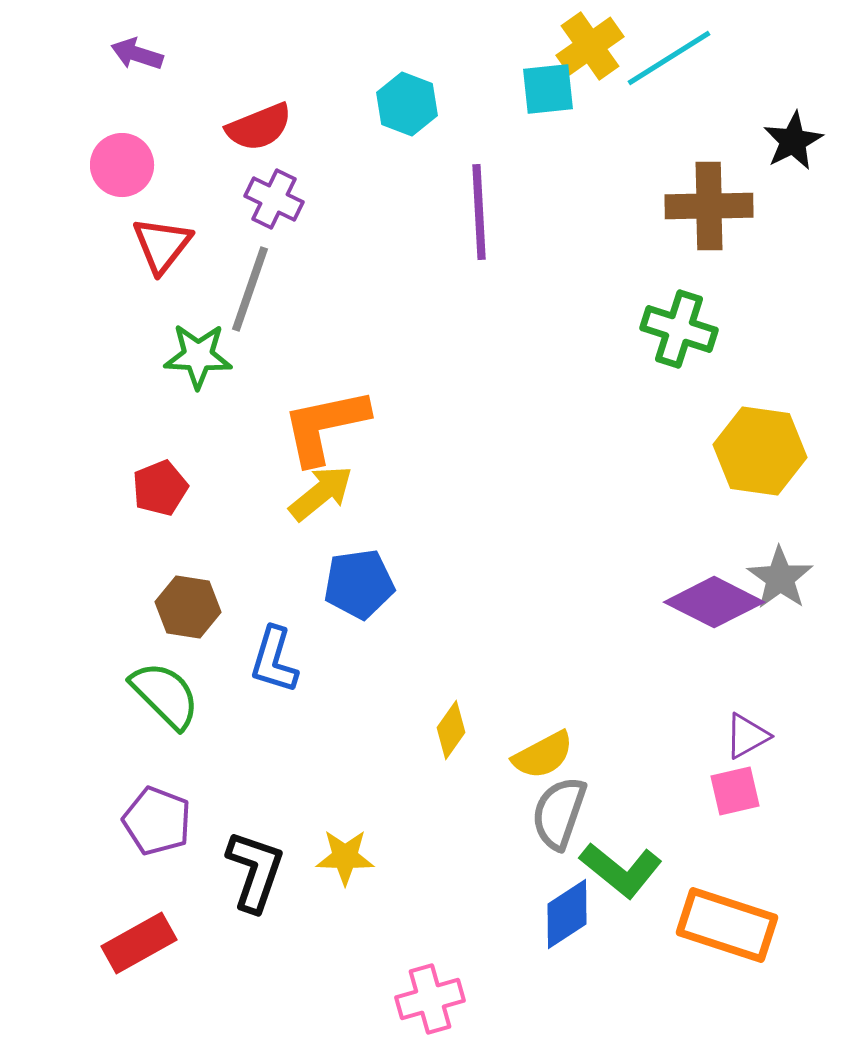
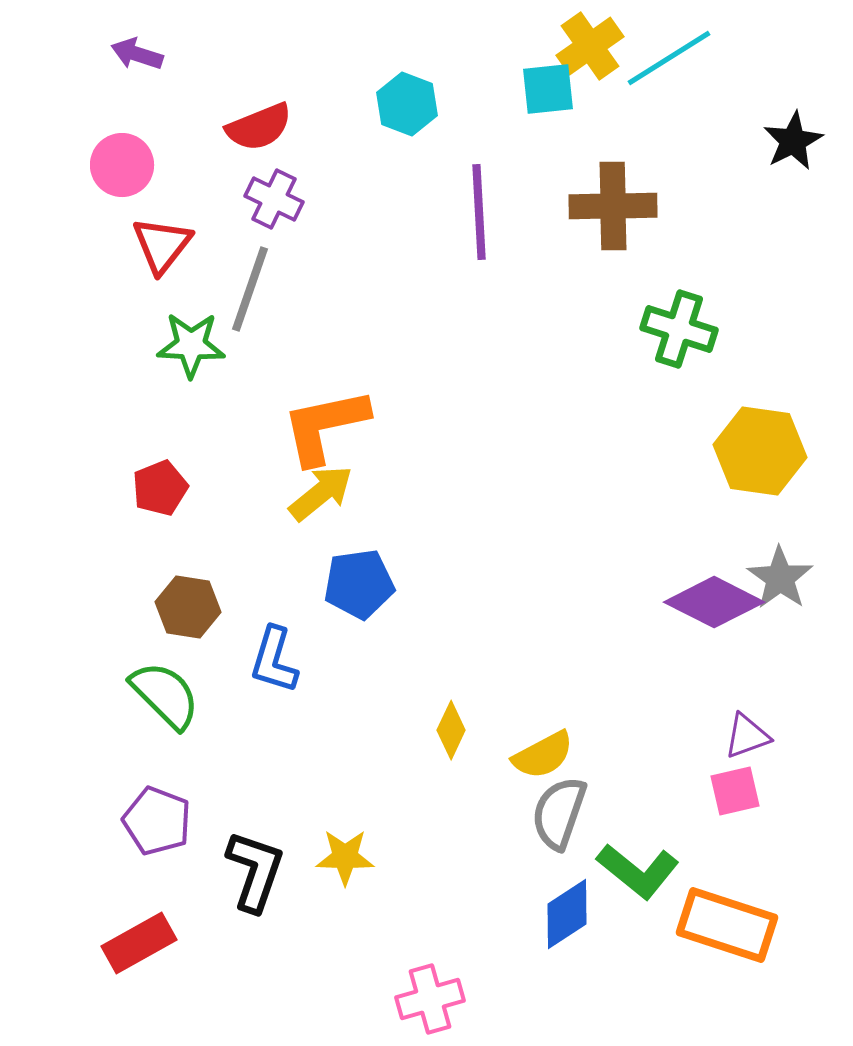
brown cross: moved 96 px left
green star: moved 7 px left, 11 px up
yellow diamond: rotated 10 degrees counterclockwise
purple triangle: rotated 9 degrees clockwise
green L-shape: moved 17 px right, 1 px down
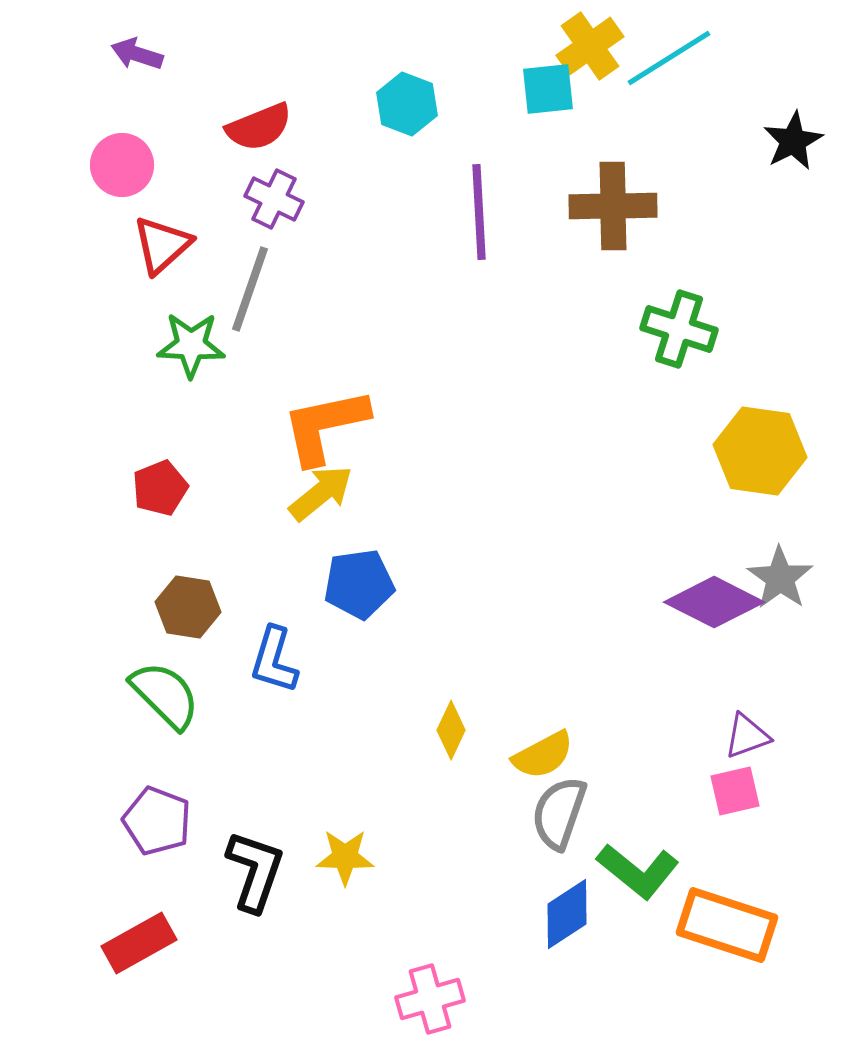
red triangle: rotated 10 degrees clockwise
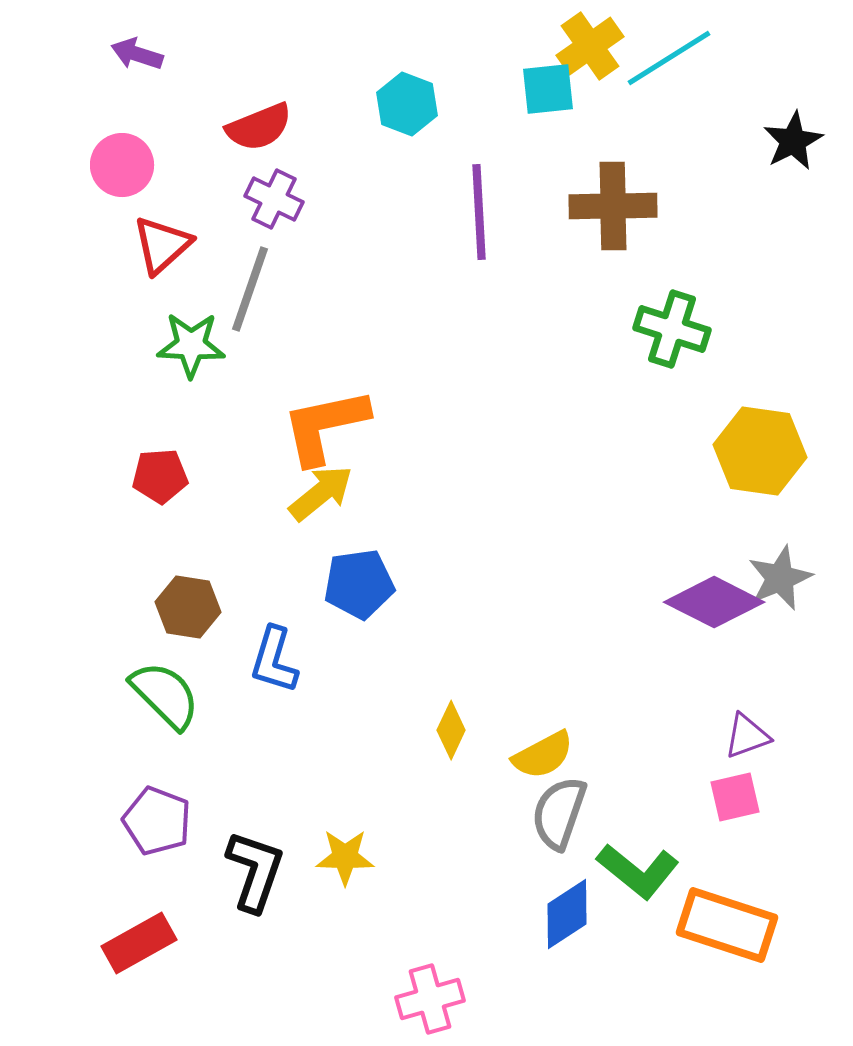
green cross: moved 7 px left
red pentagon: moved 12 px up; rotated 18 degrees clockwise
gray star: rotated 14 degrees clockwise
pink square: moved 6 px down
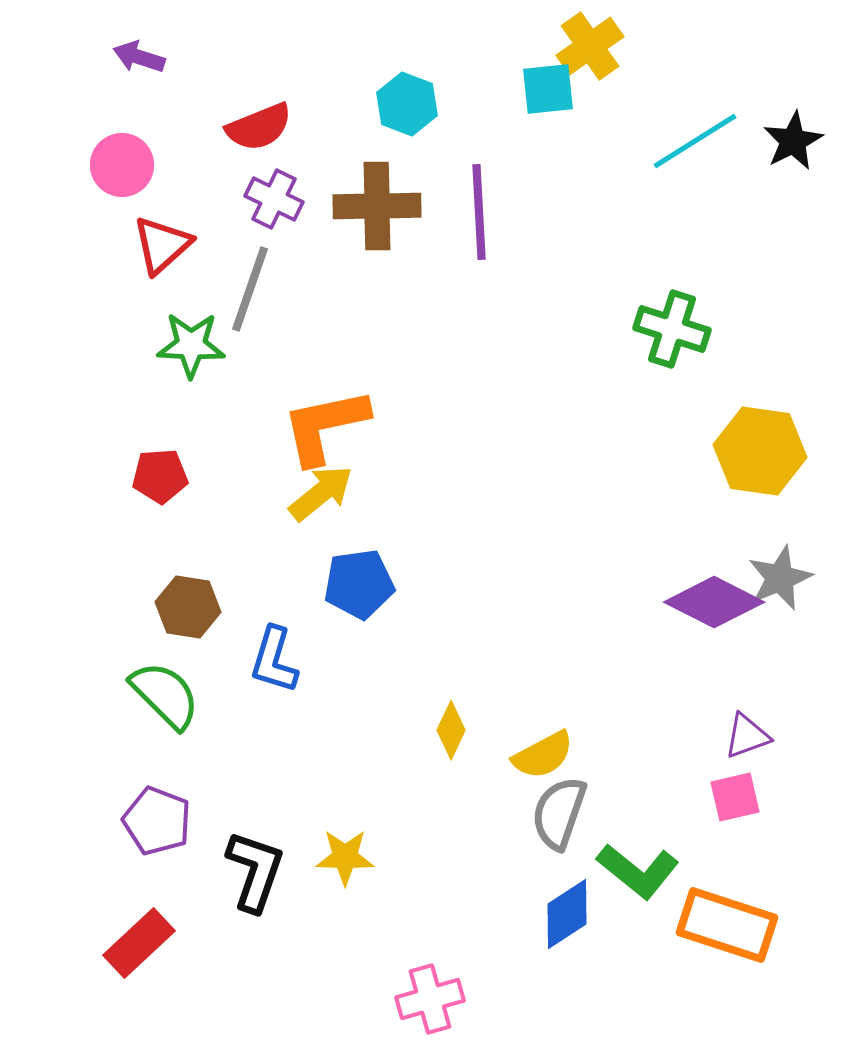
purple arrow: moved 2 px right, 3 px down
cyan line: moved 26 px right, 83 px down
brown cross: moved 236 px left
red rectangle: rotated 14 degrees counterclockwise
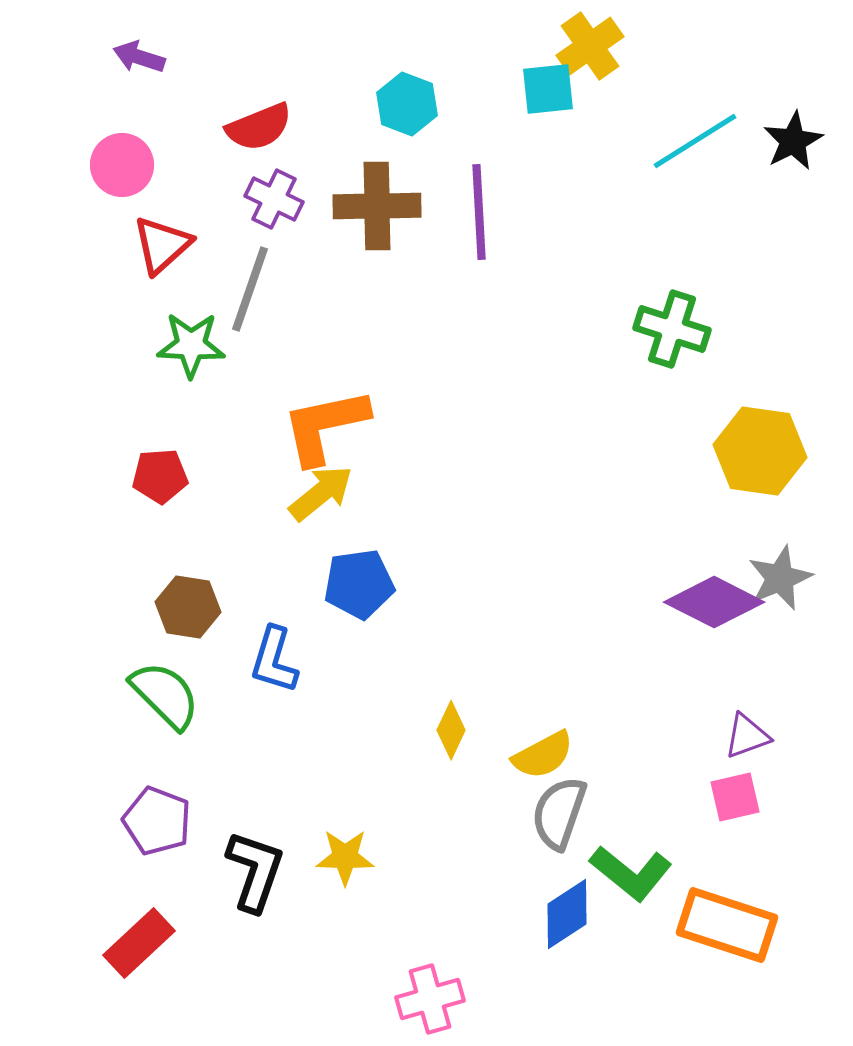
green L-shape: moved 7 px left, 2 px down
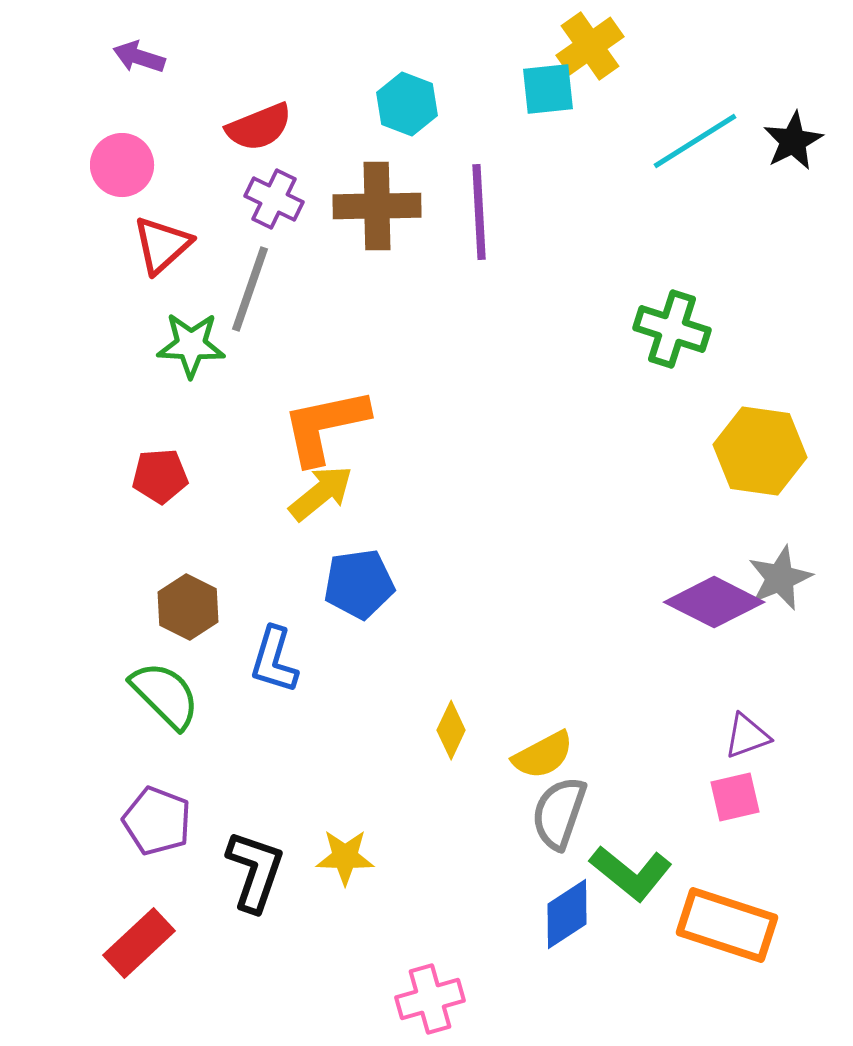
brown hexagon: rotated 18 degrees clockwise
